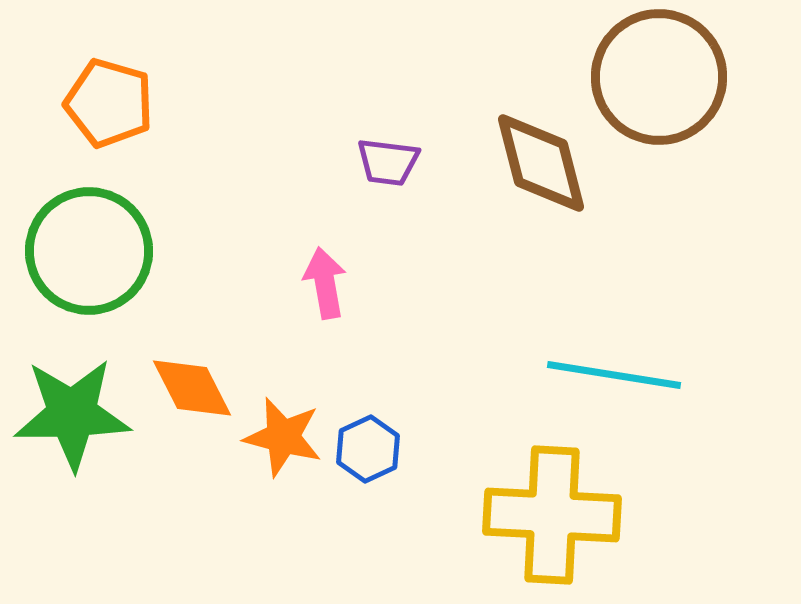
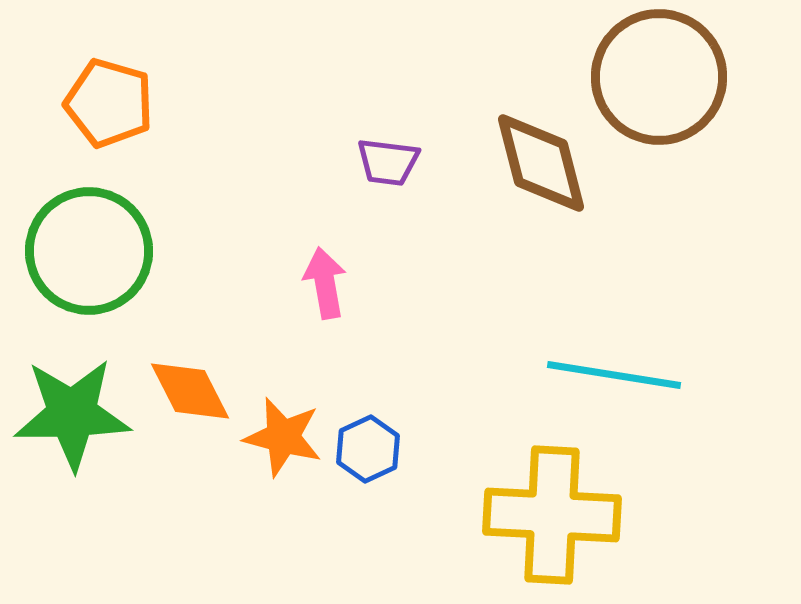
orange diamond: moved 2 px left, 3 px down
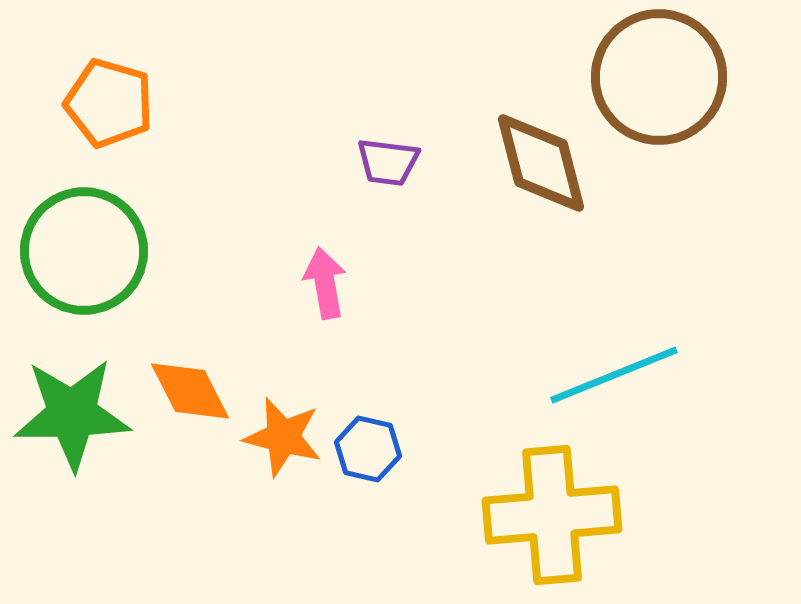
green circle: moved 5 px left
cyan line: rotated 31 degrees counterclockwise
blue hexagon: rotated 22 degrees counterclockwise
yellow cross: rotated 8 degrees counterclockwise
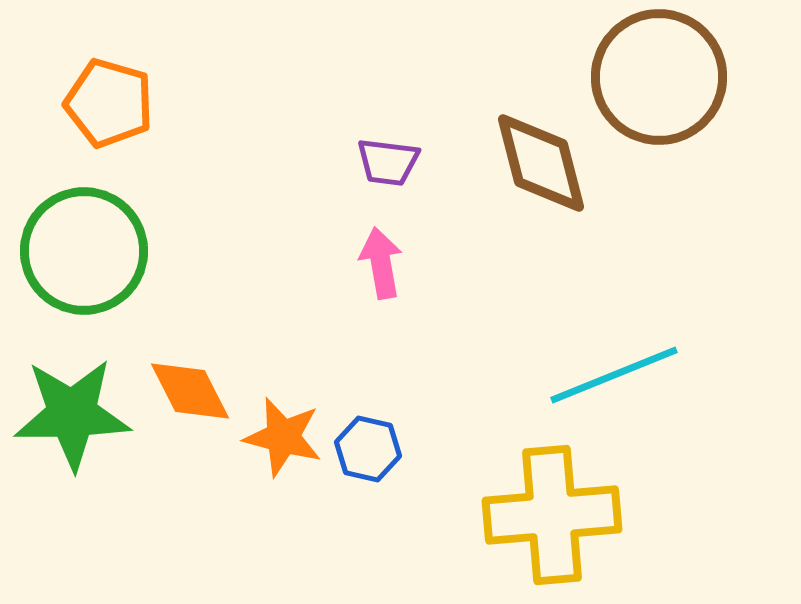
pink arrow: moved 56 px right, 20 px up
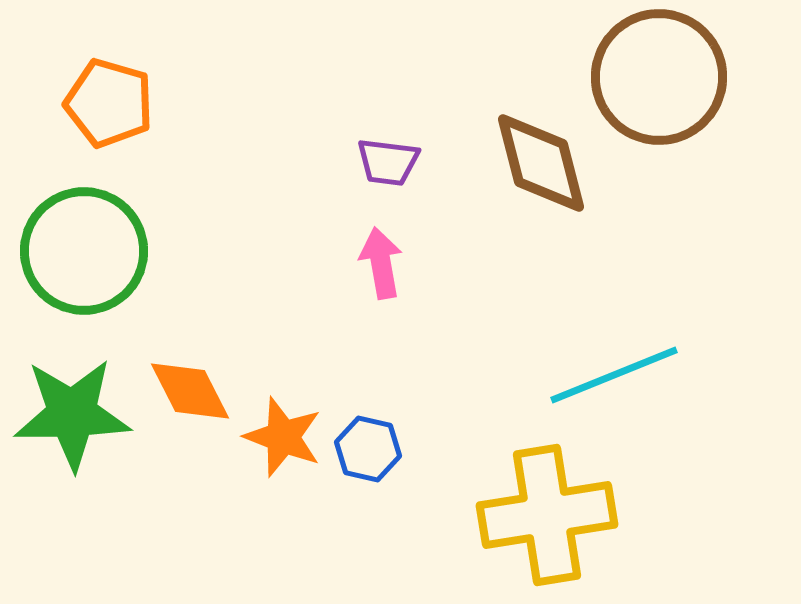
orange star: rotated 6 degrees clockwise
yellow cross: moved 5 px left; rotated 4 degrees counterclockwise
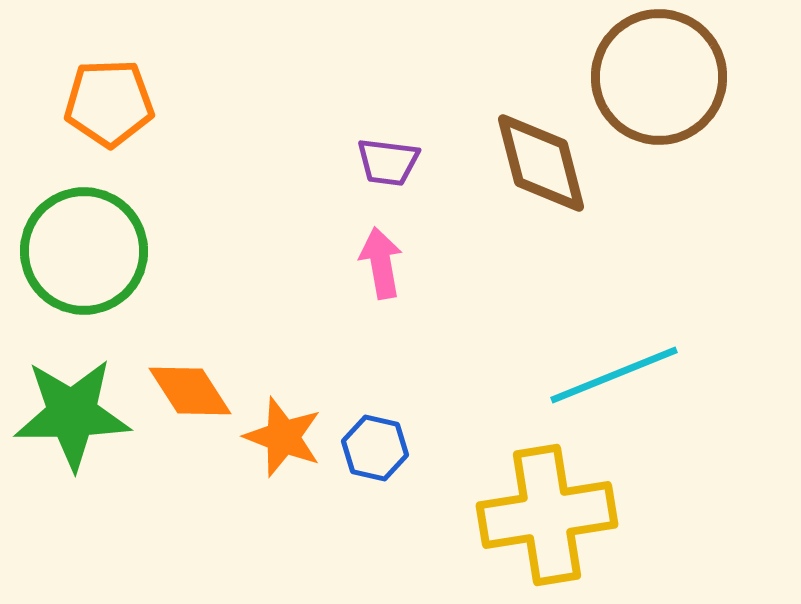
orange pentagon: rotated 18 degrees counterclockwise
orange diamond: rotated 6 degrees counterclockwise
blue hexagon: moved 7 px right, 1 px up
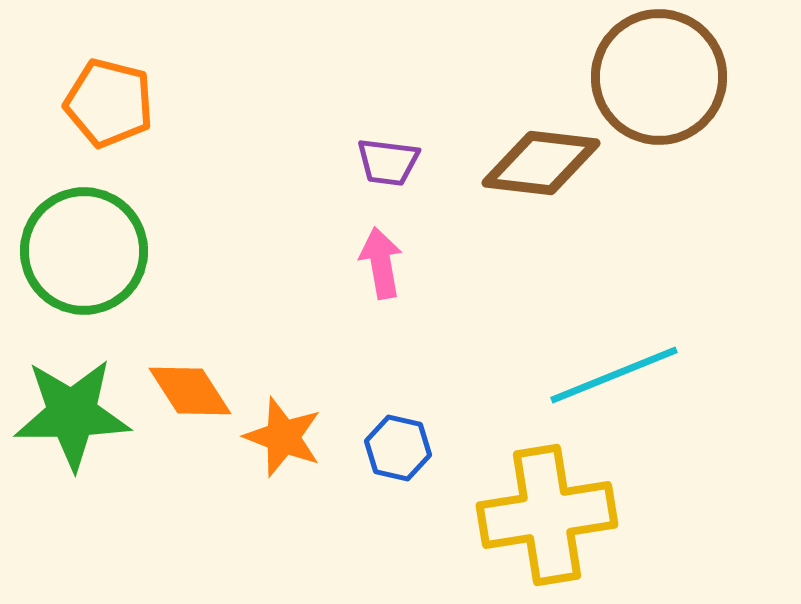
orange pentagon: rotated 16 degrees clockwise
brown diamond: rotated 69 degrees counterclockwise
blue hexagon: moved 23 px right
